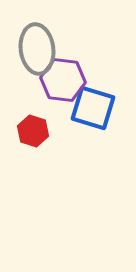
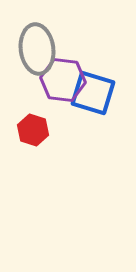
blue square: moved 15 px up
red hexagon: moved 1 px up
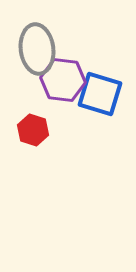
blue square: moved 7 px right, 1 px down
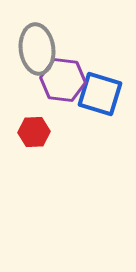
red hexagon: moved 1 px right, 2 px down; rotated 20 degrees counterclockwise
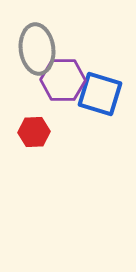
purple hexagon: rotated 6 degrees counterclockwise
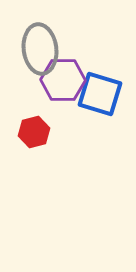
gray ellipse: moved 3 px right
red hexagon: rotated 12 degrees counterclockwise
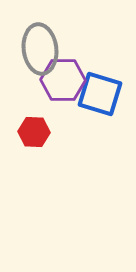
red hexagon: rotated 16 degrees clockwise
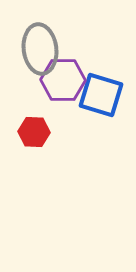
blue square: moved 1 px right, 1 px down
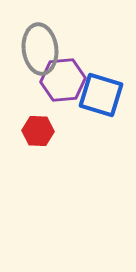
purple hexagon: rotated 6 degrees counterclockwise
red hexagon: moved 4 px right, 1 px up
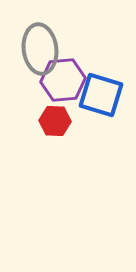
red hexagon: moved 17 px right, 10 px up
